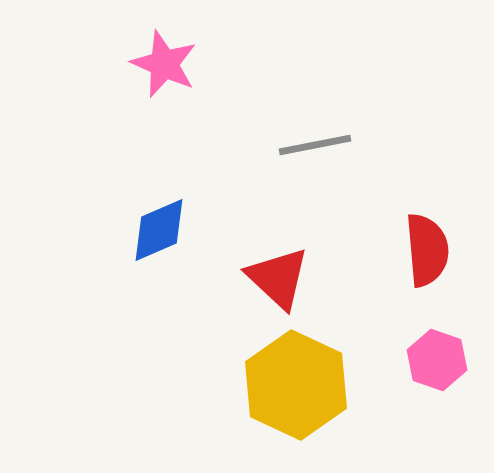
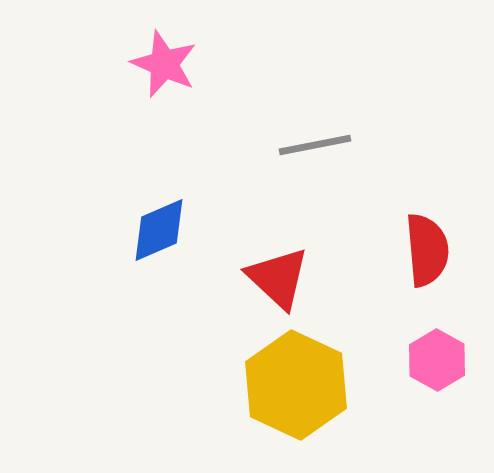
pink hexagon: rotated 10 degrees clockwise
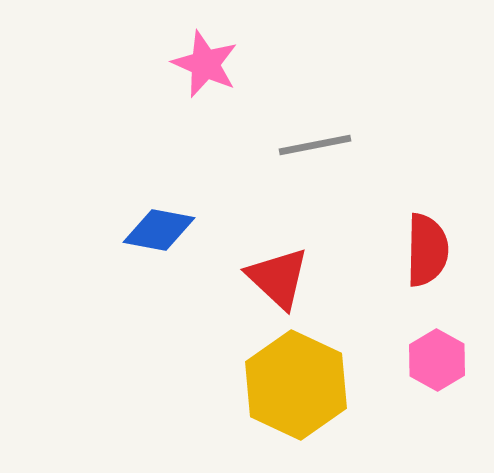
pink star: moved 41 px right
blue diamond: rotated 34 degrees clockwise
red semicircle: rotated 6 degrees clockwise
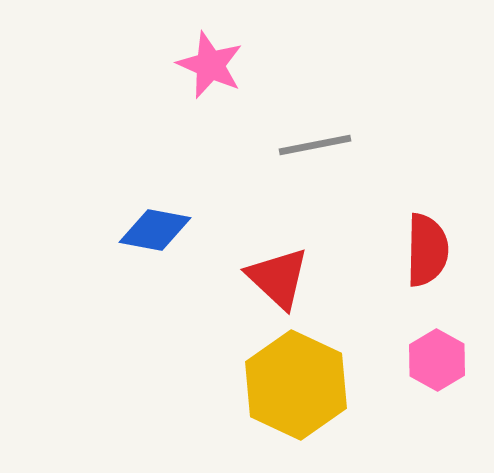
pink star: moved 5 px right, 1 px down
blue diamond: moved 4 px left
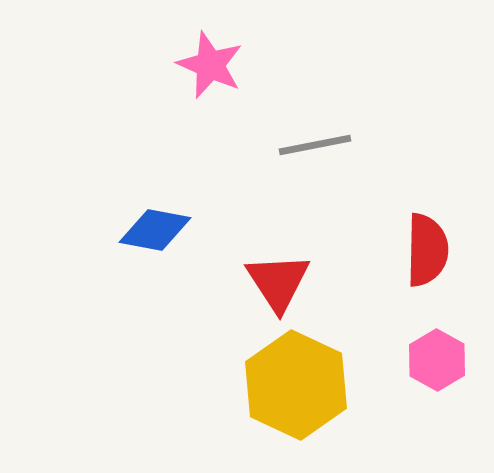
red triangle: moved 4 px down; rotated 14 degrees clockwise
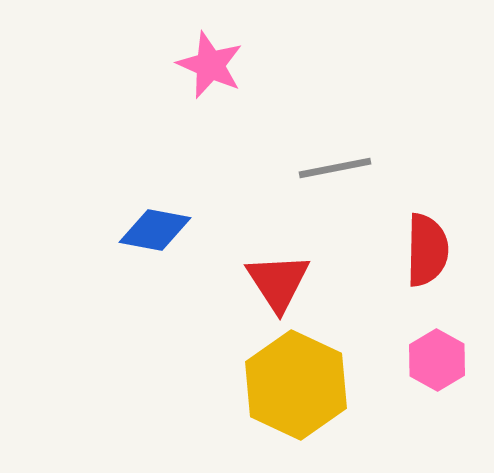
gray line: moved 20 px right, 23 px down
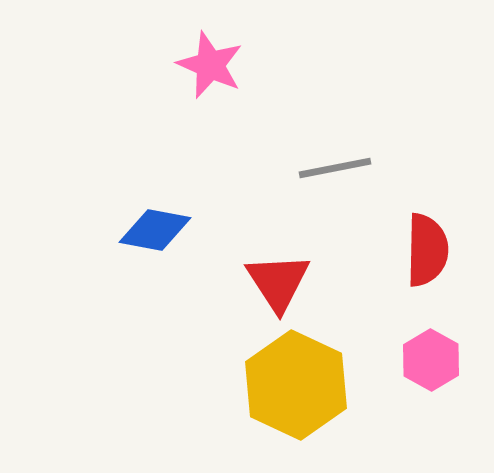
pink hexagon: moved 6 px left
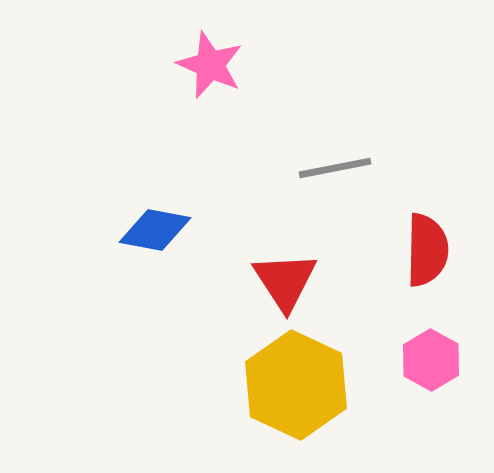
red triangle: moved 7 px right, 1 px up
